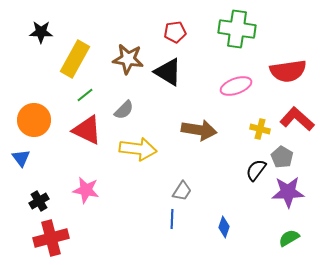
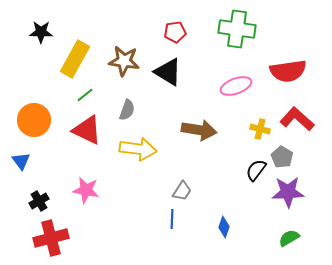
brown star: moved 4 px left, 2 px down
gray semicircle: moved 3 px right; rotated 25 degrees counterclockwise
blue triangle: moved 3 px down
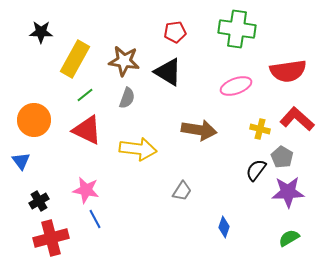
gray semicircle: moved 12 px up
blue line: moved 77 px left; rotated 30 degrees counterclockwise
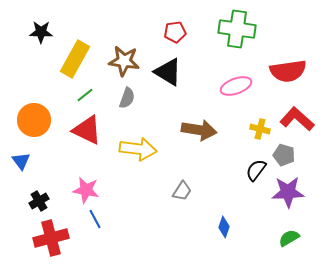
gray pentagon: moved 2 px right, 2 px up; rotated 15 degrees counterclockwise
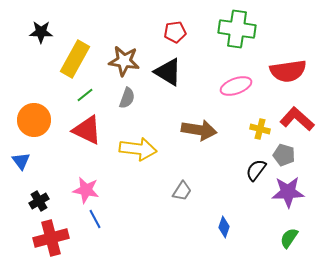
green semicircle: rotated 25 degrees counterclockwise
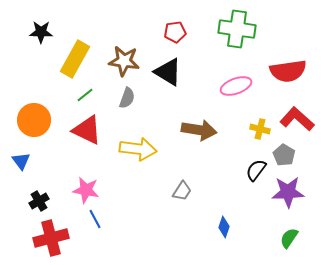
gray pentagon: rotated 15 degrees clockwise
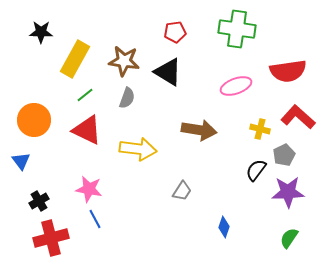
red L-shape: moved 1 px right, 2 px up
gray pentagon: rotated 15 degrees clockwise
pink star: moved 3 px right, 1 px up
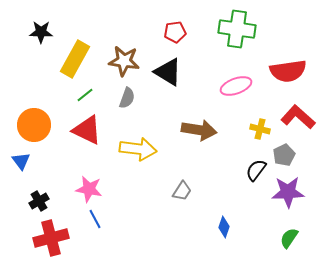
orange circle: moved 5 px down
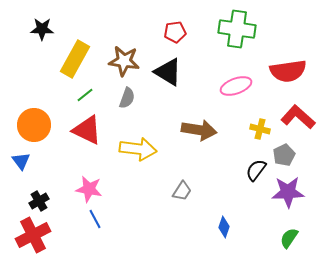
black star: moved 1 px right, 3 px up
red cross: moved 18 px left, 3 px up; rotated 12 degrees counterclockwise
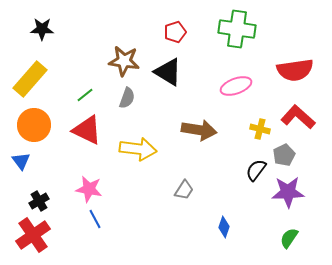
red pentagon: rotated 10 degrees counterclockwise
yellow rectangle: moved 45 px left, 20 px down; rotated 12 degrees clockwise
red semicircle: moved 7 px right, 1 px up
gray trapezoid: moved 2 px right, 1 px up
red cross: rotated 8 degrees counterclockwise
